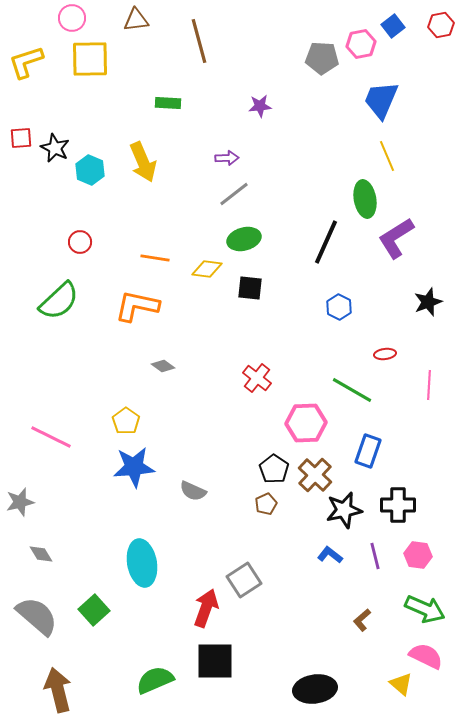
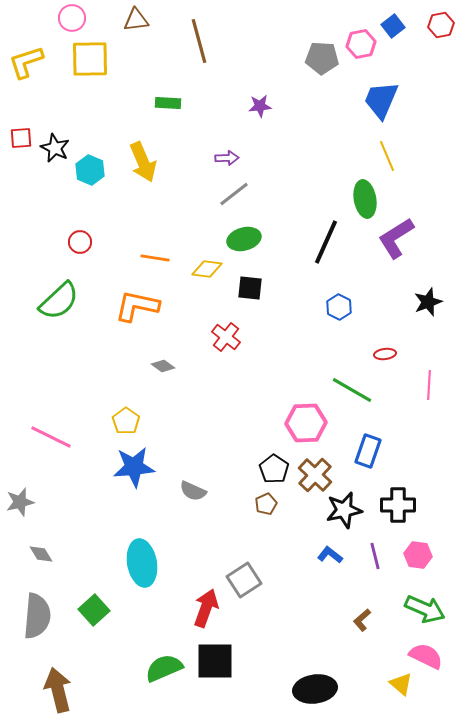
red cross at (257, 378): moved 31 px left, 41 px up
gray semicircle at (37, 616): rotated 54 degrees clockwise
green semicircle at (155, 680): moved 9 px right, 12 px up
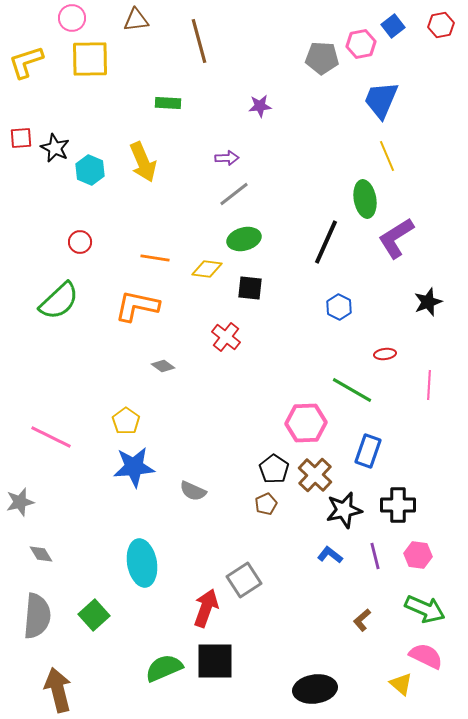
green square at (94, 610): moved 5 px down
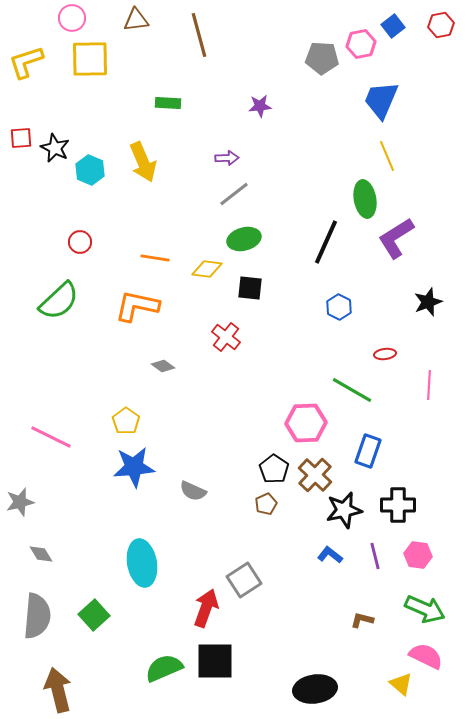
brown line at (199, 41): moved 6 px up
brown L-shape at (362, 620): rotated 55 degrees clockwise
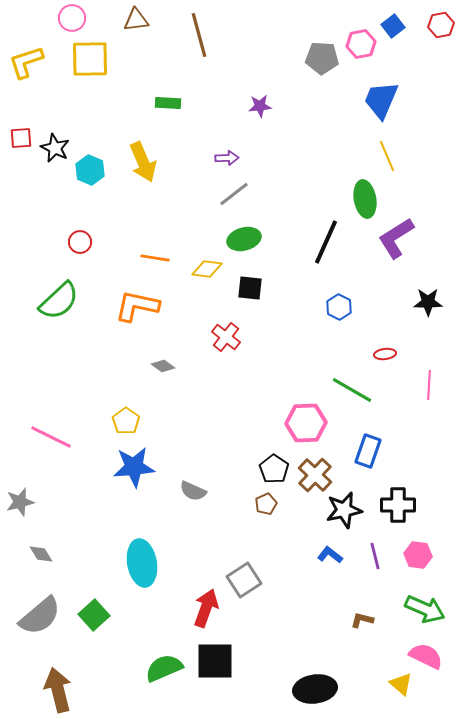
black star at (428, 302): rotated 20 degrees clockwise
gray semicircle at (37, 616): moved 3 px right; rotated 45 degrees clockwise
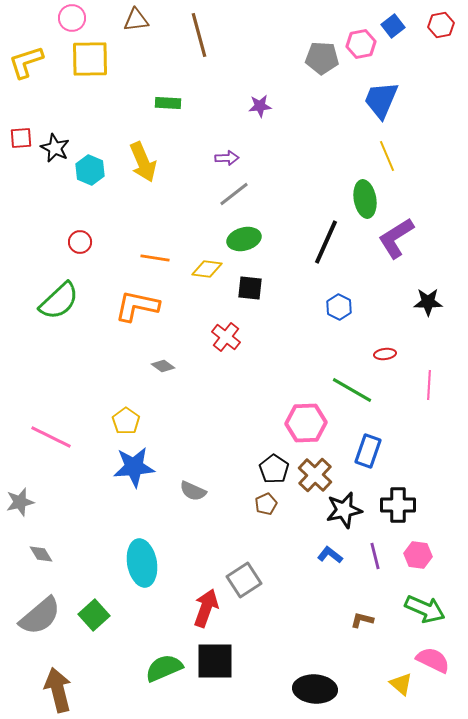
pink semicircle at (426, 656): moved 7 px right, 4 px down
black ellipse at (315, 689): rotated 12 degrees clockwise
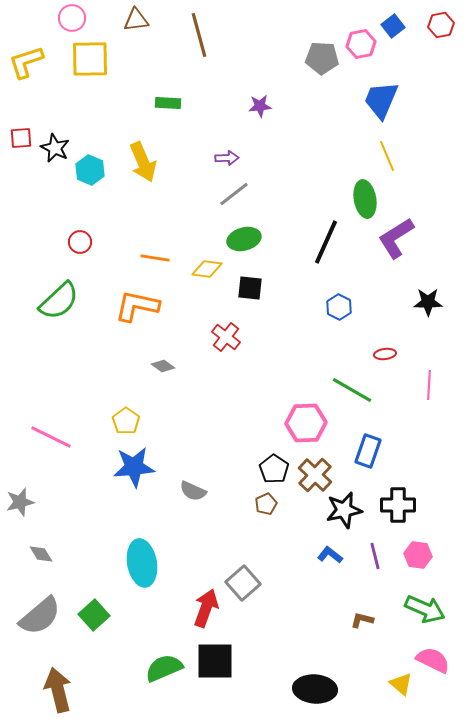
gray square at (244, 580): moved 1 px left, 3 px down; rotated 8 degrees counterclockwise
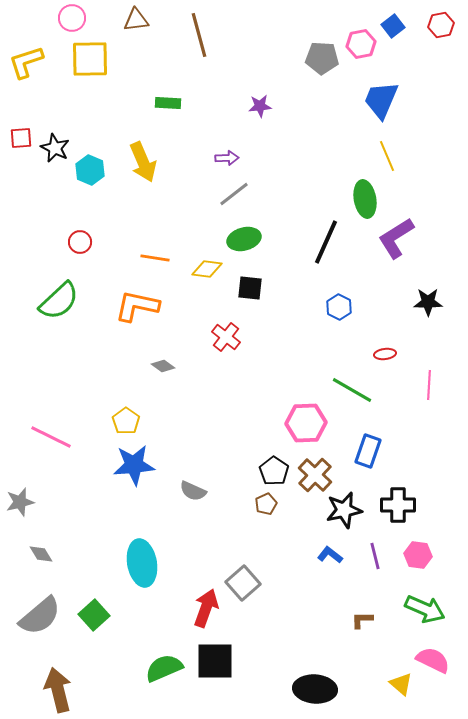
blue star at (134, 467): moved 2 px up
black pentagon at (274, 469): moved 2 px down
brown L-shape at (362, 620): rotated 15 degrees counterclockwise
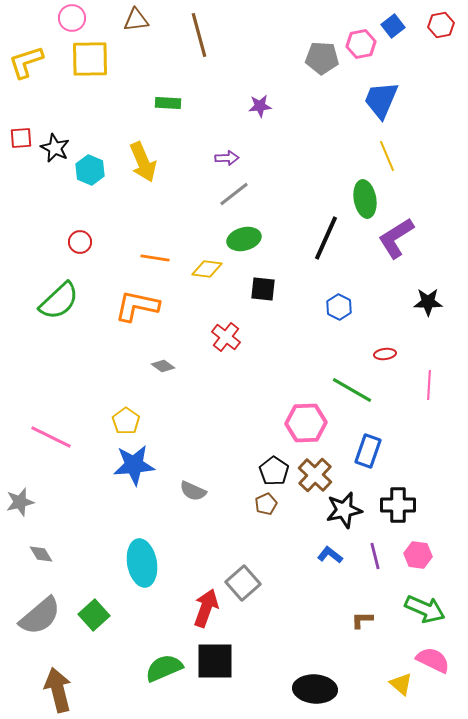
black line at (326, 242): moved 4 px up
black square at (250, 288): moved 13 px right, 1 px down
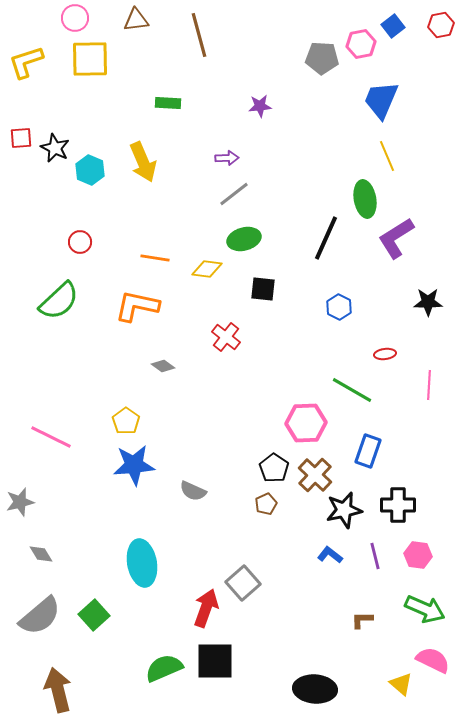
pink circle at (72, 18): moved 3 px right
black pentagon at (274, 471): moved 3 px up
